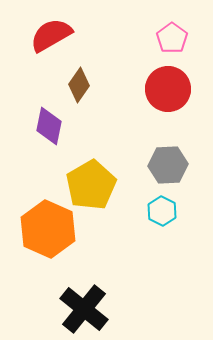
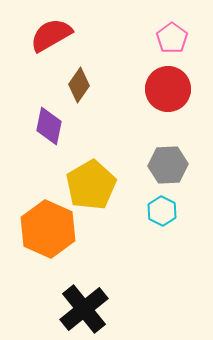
black cross: rotated 12 degrees clockwise
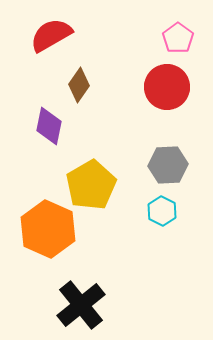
pink pentagon: moved 6 px right
red circle: moved 1 px left, 2 px up
black cross: moved 3 px left, 4 px up
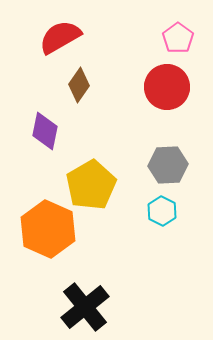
red semicircle: moved 9 px right, 2 px down
purple diamond: moved 4 px left, 5 px down
black cross: moved 4 px right, 2 px down
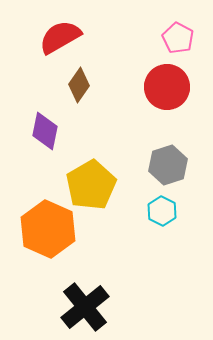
pink pentagon: rotated 8 degrees counterclockwise
gray hexagon: rotated 15 degrees counterclockwise
